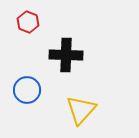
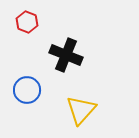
red hexagon: moved 1 px left
black cross: rotated 20 degrees clockwise
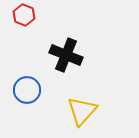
red hexagon: moved 3 px left, 7 px up
yellow triangle: moved 1 px right, 1 px down
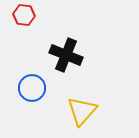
red hexagon: rotated 15 degrees counterclockwise
blue circle: moved 5 px right, 2 px up
